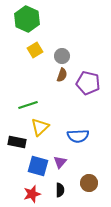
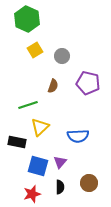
brown semicircle: moved 9 px left, 11 px down
black semicircle: moved 3 px up
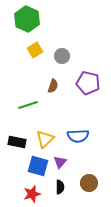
yellow triangle: moved 5 px right, 12 px down
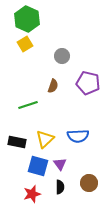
yellow square: moved 10 px left, 6 px up
purple triangle: moved 2 px down; rotated 16 degrees counterclockwise
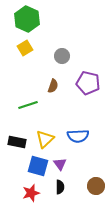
yellow square: moved 4 px down
brown circle: moved 7 px right, 3 px down
red star: moved 1 px left, 1 px up
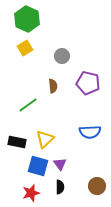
brown semicircle: rotated 24 degrees counterclockwise
green line: rotated 18 degrees counterclockwise
blue semicircle: moved 12 px right, 4 px up
brown circle: moved 1 px right
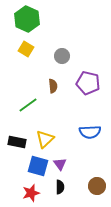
yellow square: moved 1 px right, 1 px down; rotated 28 degrees counterclockwise
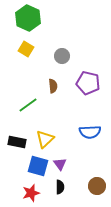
green hexagon: moved 1 px right, 1 px up
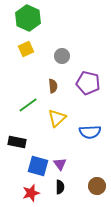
yellow square: rotated 35 degrees clockwise
yellow triangle: moved 12 px right, 21 px up
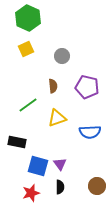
purple pentagon: moved 1 px left, 4 px down
yellow triangle: rotated 24 degrees clockwise
